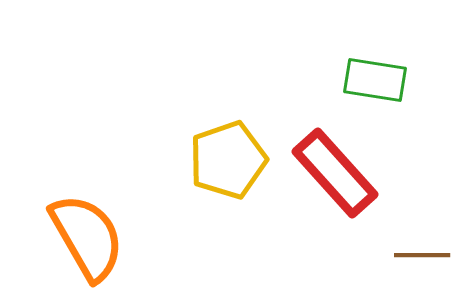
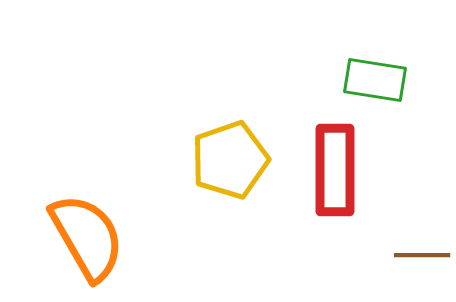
yellow pentagon: moved 2 px right
red rectangle: moved 3 px up; rotated 42 degrees clockwise
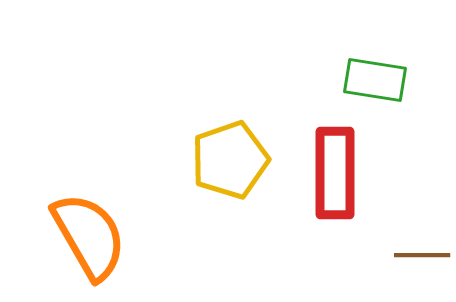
red rectangle: moved 3 px down
orange semicircle: moved 2 px right, 1 px up
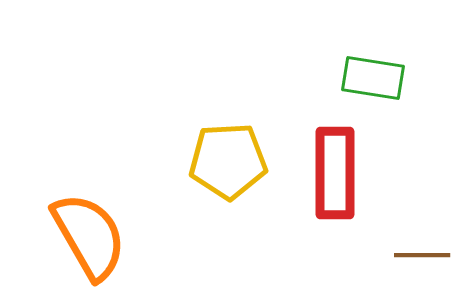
green rectangle: moved 2 px left, 2 px up
yellow pentagon: moved 2 px left, 1 px down; rotated 16 degrees clockwise
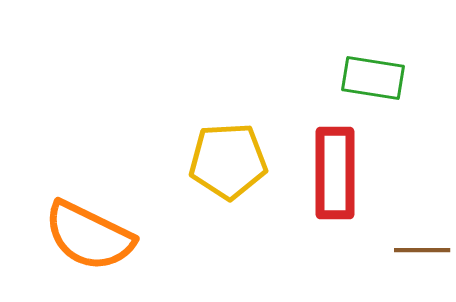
orange semicircle: rotated 146 degrees clockwise
brown line: moved 5 px up
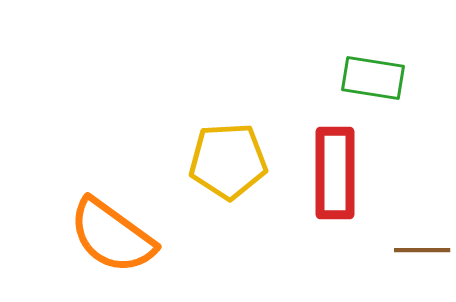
orange semicircle: moved 23 px right; rotated 10 degrees clockwise
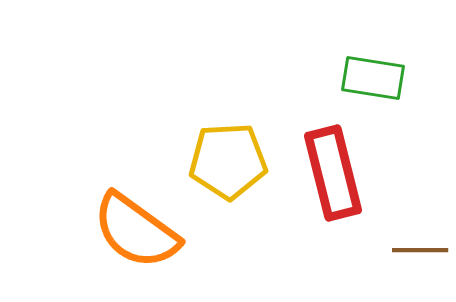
red rectangle: moved 2 px left; rotated 14 degrees counterclockwise
orange semicircle: moved 24 px right, 5 px up
brown line: moved 2 px left
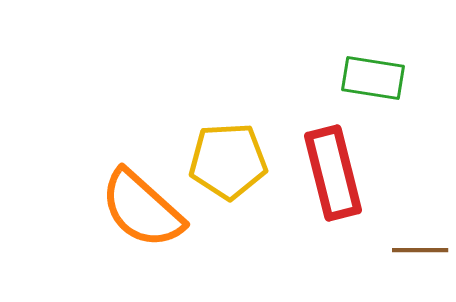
orange semicircle: moved 6 px right, 22 px up; rotated 6 degrees clockwise
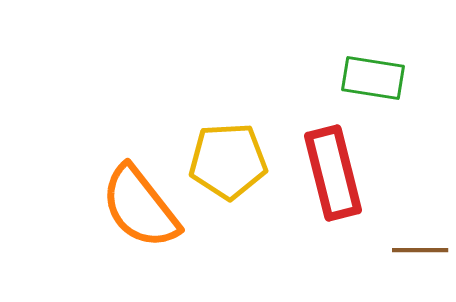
orange semicircle: moved 2 px left, 2 px up; rotated 10 degrees clockwise
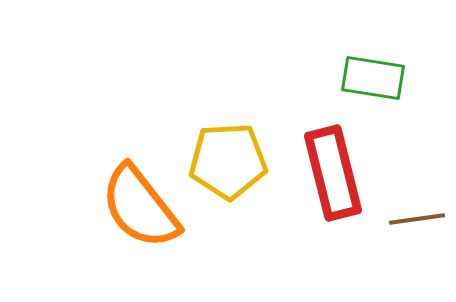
brown line: moved 3 px left, 31 px up; rotated 8 degrees counterclockwise
